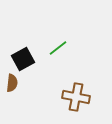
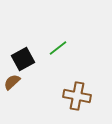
brown semicircle: moved 1 px up; rotated 138 degrees counterclockwise
brown cross: moved 1 px right, 1 px up
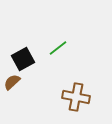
brown cross: moved 1 px left, 1 px down
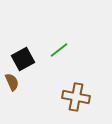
green line: moved 1 px right, 2 px down
brown semicircle: rotated 108 degrees clockwise
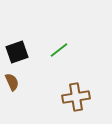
black square: moved 6 px left, 7 px up; rotated 10 degrees clockwise
brown cross: rotated 20 degrees counterclockwise
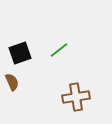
black square: moved 3 px right, 1 px down
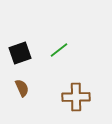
brown semicircle: moved 10 px right, 6 px down
brown cross: rotated 8 degrees clockwise
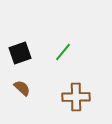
green line: moved 4 px right, 2 px down; rotated 12 degrees counterclockwise
brown semicircle: rotated 24 degrees counterclockwise
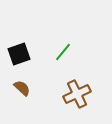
black square: moved 1 px left, 1 px down
brown cross: moved 1 px right, 3 px up; rotated 24 degrees counterclockwise
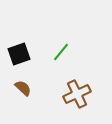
green line: moved 2 px left
brown semicircle: moved 1 px right
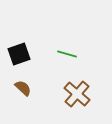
green line: moved 6 px right, 2 px down; rotated 66 degrees clockwise
brown cross: rotated 24 degrees counterclockwise
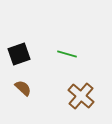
brown cross: moved 4 px right, 2 px down
